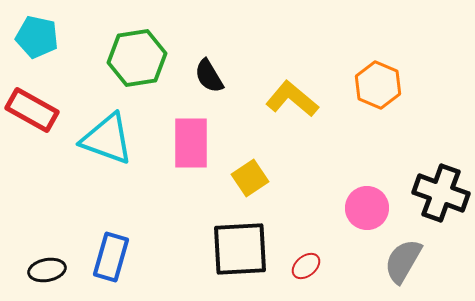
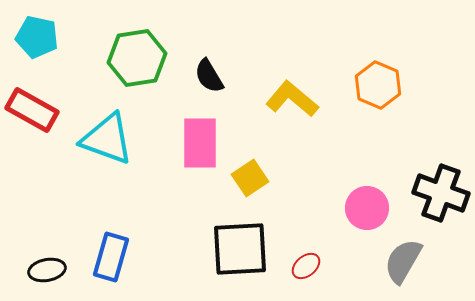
pink rectangle: moved 9 px right
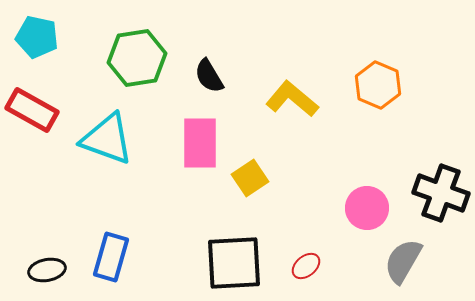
black square: moved 6 px left, 14 px down
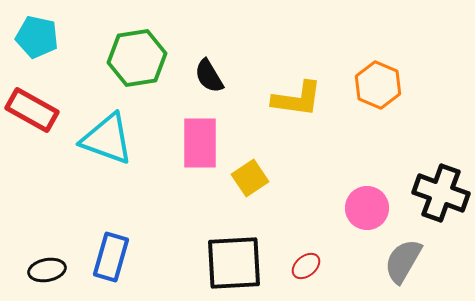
yellow L-shape: moved 5 px right; rotated 148 degrees clockwise
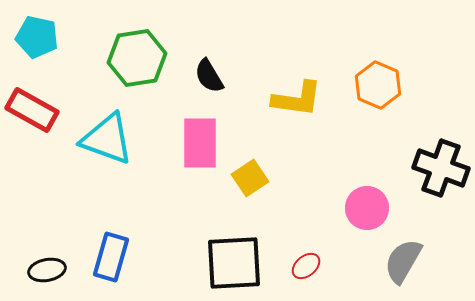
black cross: moved 25 px up
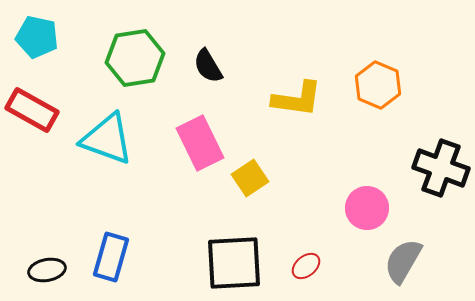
green hexagon: moved 2 px left
black semicircle: moved 1 px left, 10 px up
pink rectangle: rotated 26 degrees counterclockwise
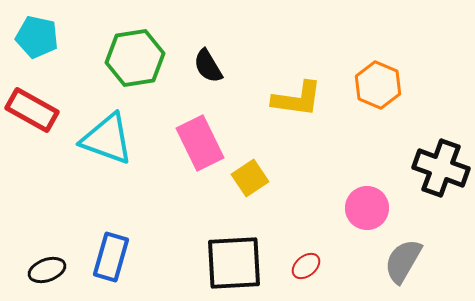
black ellipse: rotated 9 degrees counterclockwise
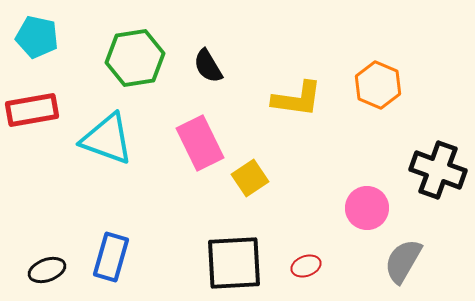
red rectangle: rotated 39 degrees counterclockwise
black cross: moved 3 px left, 2 px down
red ellipse: rotated 20 degrees clockwise
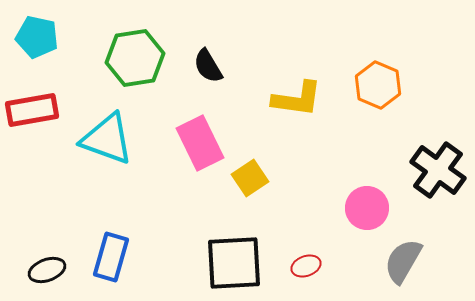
black cross: rotated 16 degrees clockwise
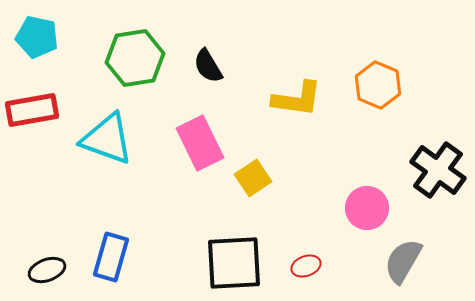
yellow square: moved 3 px right
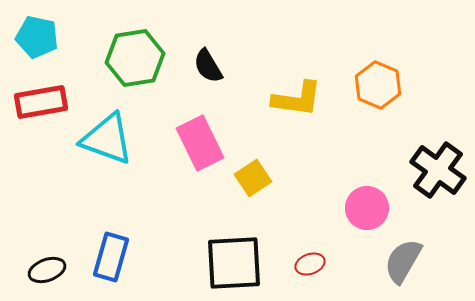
red rectangle: moved 9 px right, 8 px up
red ellipse: moved 4 px right, 2 px up
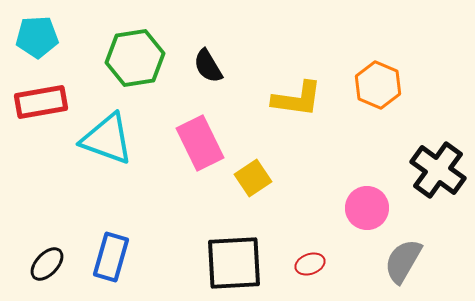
cyan pentagon: rotated 15 degrees counterclockwise
black ellipse: moved 6 px up; rotated 27 degrees counterclockwise
